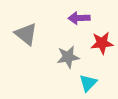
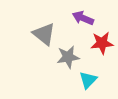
purple arrow: moved 4 px right; rotated 25 degrees clockwise
gray triangle: moved 18 px right
cyan triangle: moved 3 px up
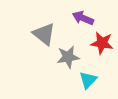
red star: rotated 15 degrees clockwise
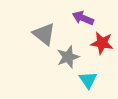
gray star: rotated 10 degrees counterclockwise
cyan triangle: rotated 18 degrees counterclockwise
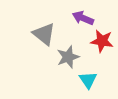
red star: moved 2 px up
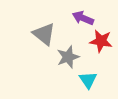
red star: moved 1 px left
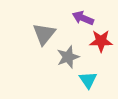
gray triangle: rotated 30 degrees clockwise
red star: rotated 10 degrees counterclockwise
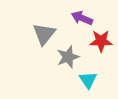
purple arrow: moved 1 px left
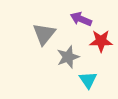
purple arrow: moved 1 px left, 1 px down
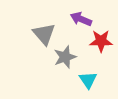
gray triangle: rotated 20 degrees counterclockwise
gray star: moved 3 px left
